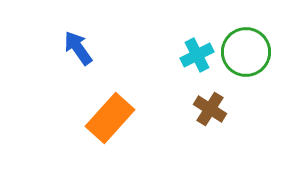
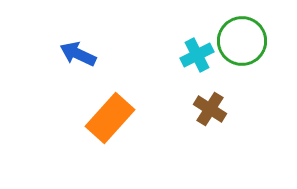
blue arrow: moved 6 px down; rotated 30 degrees counterclockwise
green circle: moved 4 px left, 11 px up
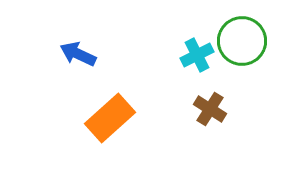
orange rectangle: rotated 6 degrees clockwise
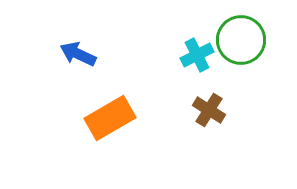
green circle: moved 1 px left, 1 px up
brown cross: moved 1 px left, 1 px down
orange rectangle: rotated 12 degrees clockwise
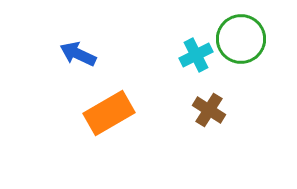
green circle: moved 1 px up
cyan cross: moved 1 px left
orange rectangle: moved 1 px left, 5 px up
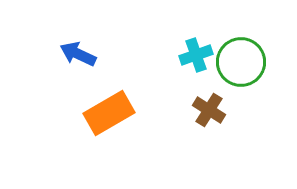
green circle: moved 23 px down
cyan cross: rotated 8 degrees clockwise
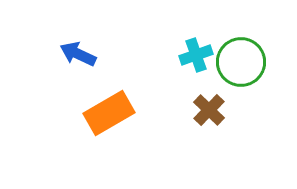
brown cross: rotated 12 degrees clockwise
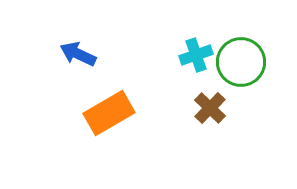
brown cross: moved 1 px right, 2 px up
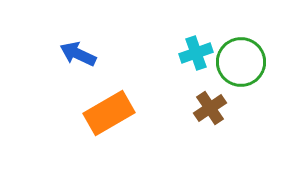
cyan cross: moved 2 px up
brown cross: rotated 12 degrees clockwise
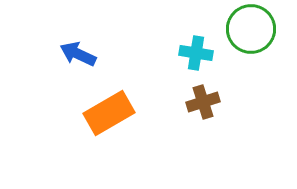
cyan cross: rotated 28 degrees clockwise
green circle: moved 10 px right, 33 px up
brown cross: moved 7 px left, 6 px up; rotated 16 degrees clockwise
